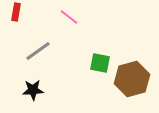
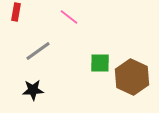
green square: rotated 10 degrees counterclockwise
brown hexagon: moved 2 px up; rotated 20 degrees counterclockwise
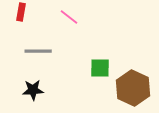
red rectangle: moved 5 px right
gray line: rotated 36 degrees clockwise
green square: moved 5 px down
brown hexagon: moved 1 px right, 11 px down
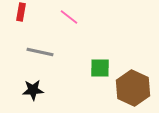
gray line: moved 2 px right, 1 px down; rotated 12 degrees clockwise
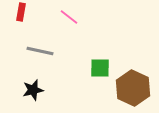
gray line: moved 1 px up
black star: rotated 10 degrees counterclockwise
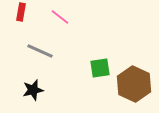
pink line: moved 9 px left
gray line: rotated 12 degrees clockwise
green square: rotated 10 degrees counterclockwise
brown hexagon: moved 1 px right, 4 px up
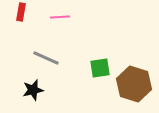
pink line: rotated 42 degrees counterclockwise
gray line: moved 6 px right, 7 px down
brown hexagon: rotated 8 degrees counterclockwise
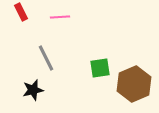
red rectangle: rotated 36 degrees counterclockwise
gray line: rotated 40 degrees clockwise
brown hexagon: rotated 20 degrees clockwise
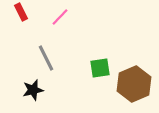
pink line: rotated 42 degrees counterclockwise
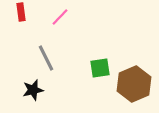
red rectangle: rotated 18 degrees clockwise
